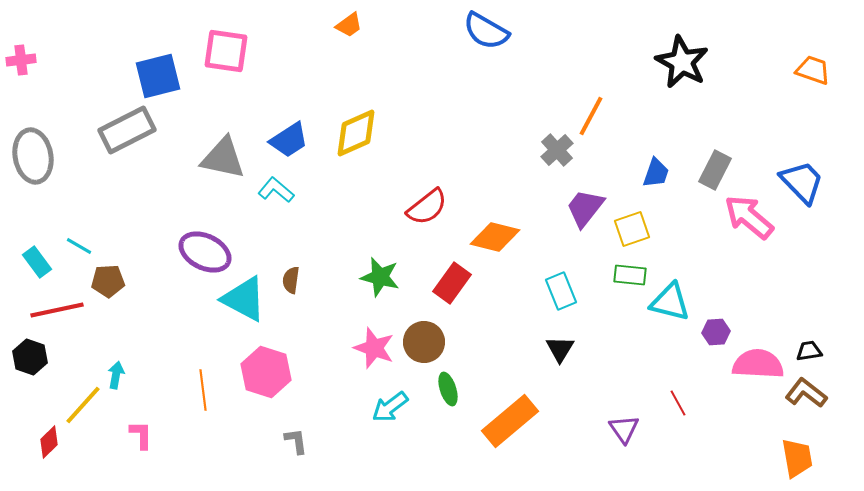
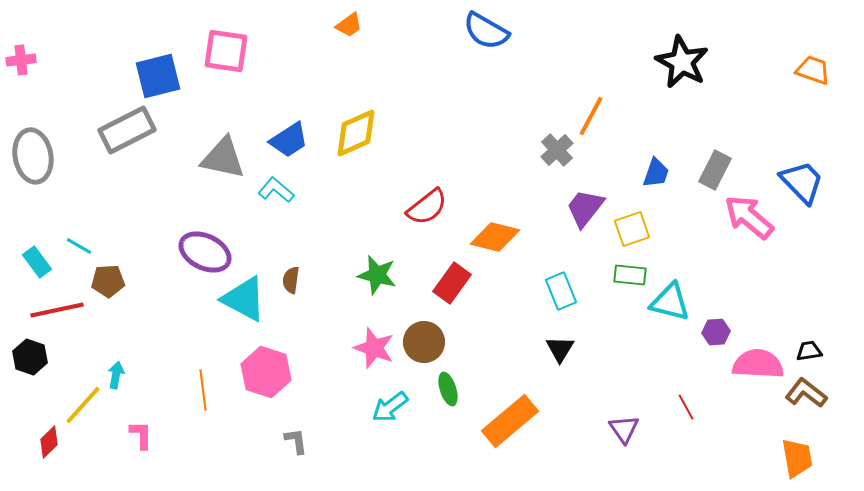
green star at (380, 277): moved 3 px left, 2 px up
red line at (678, 403): moved 8 px right, 4 px down
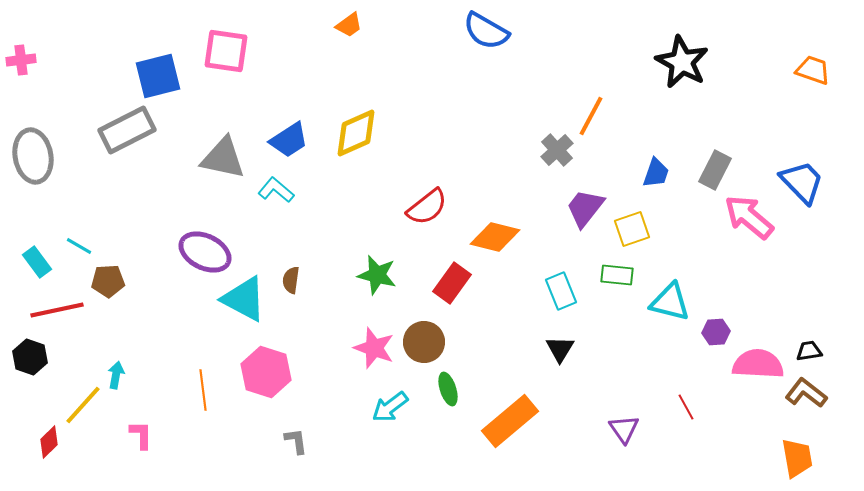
green rectangle at (630, 275): moved 13 px left
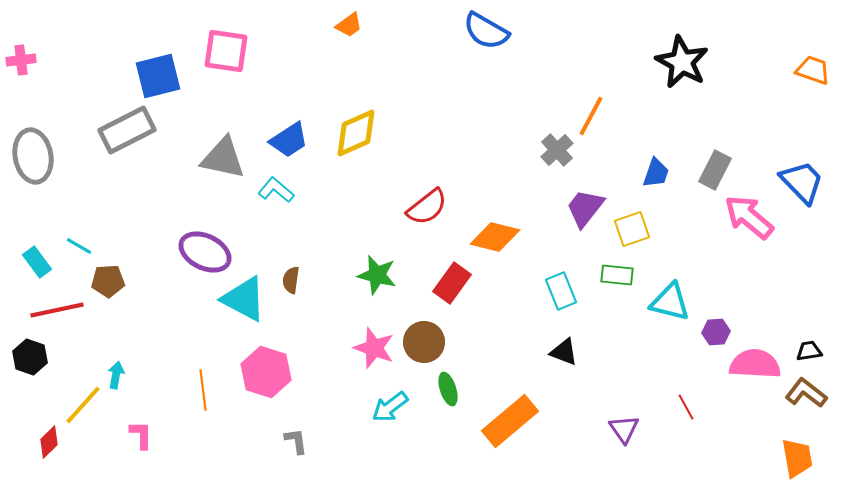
black triangle at (560, 349): moved 4 px right, 3 px down; rotated 40 degrees counterclockwise
pink semicircle at (758, 364): moved 3 px left
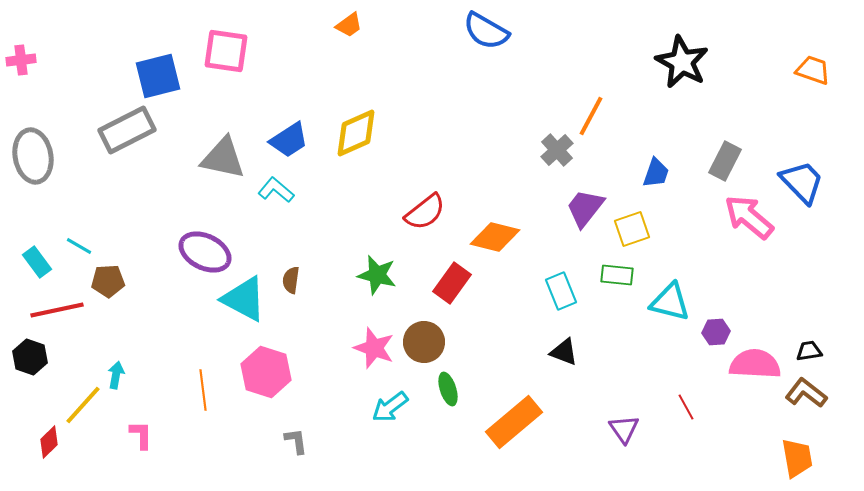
gray rectangle at (715, 170): moved 10 px right, 9 px up
red semicircle at (427, 207): moved 2 px left, 5 px down
orange rectangle at (510, 421): moved 4 px right, 1 px down
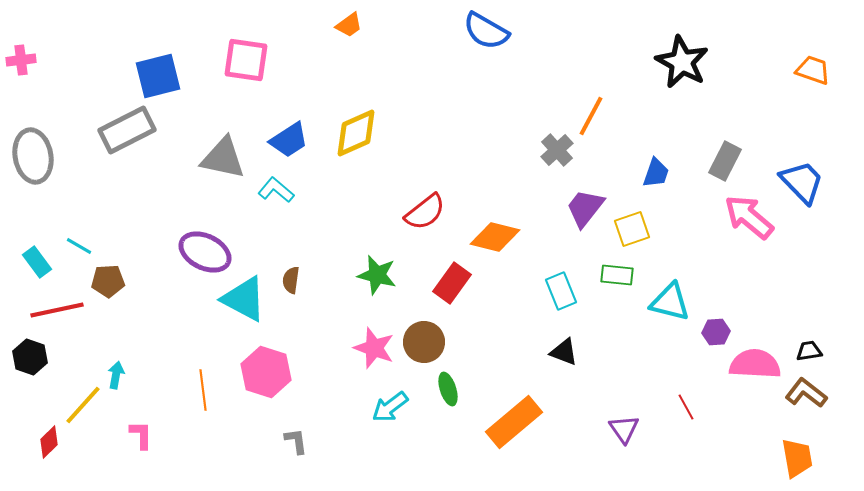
pink square at (226, 51): moved 20 px right, 9 px down
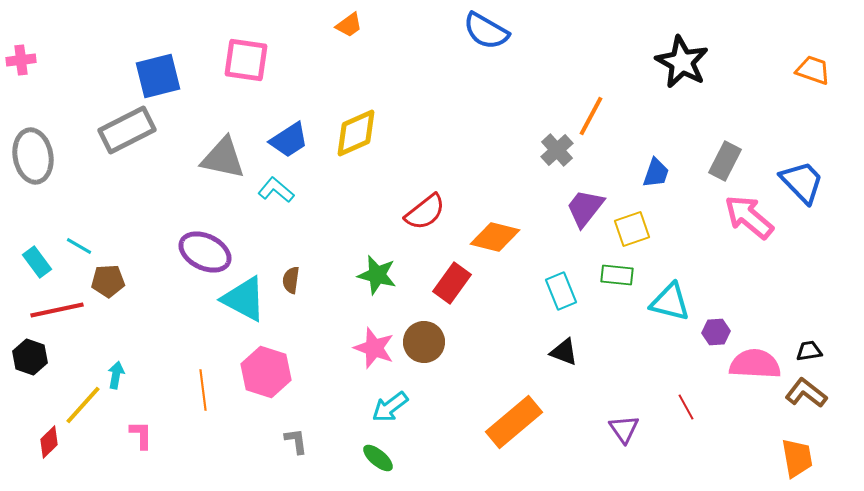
green ellipse at (448, 389): moved 70 px left, 69 px down; rotated 32 degrees counterclockwise
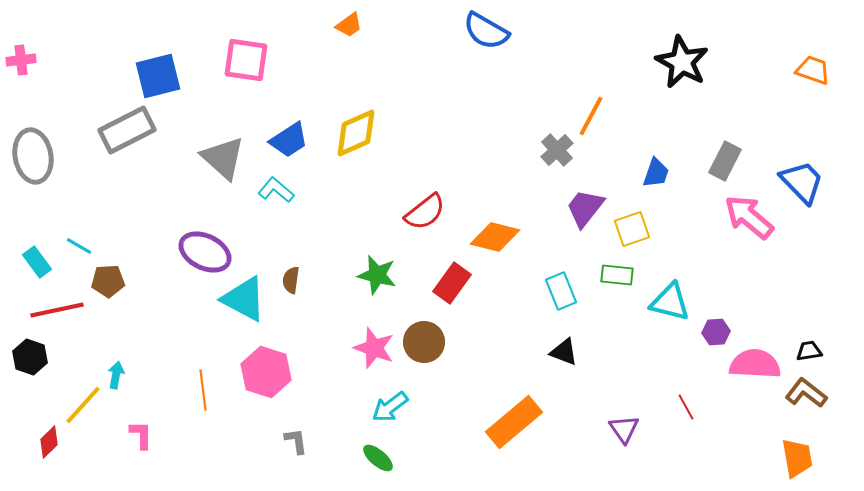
gray triangle at (223, 158): rotated 30 degrees clockwise
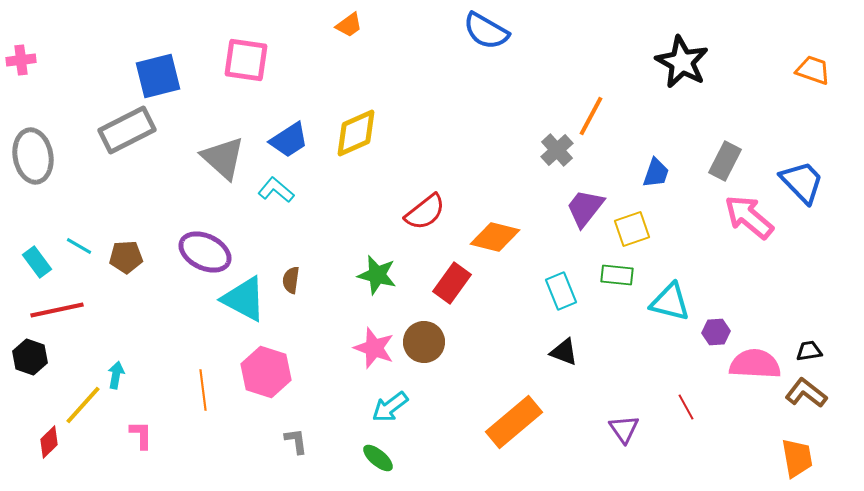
brown pentagon at (108, 281): moved 18 px right, 24 px up
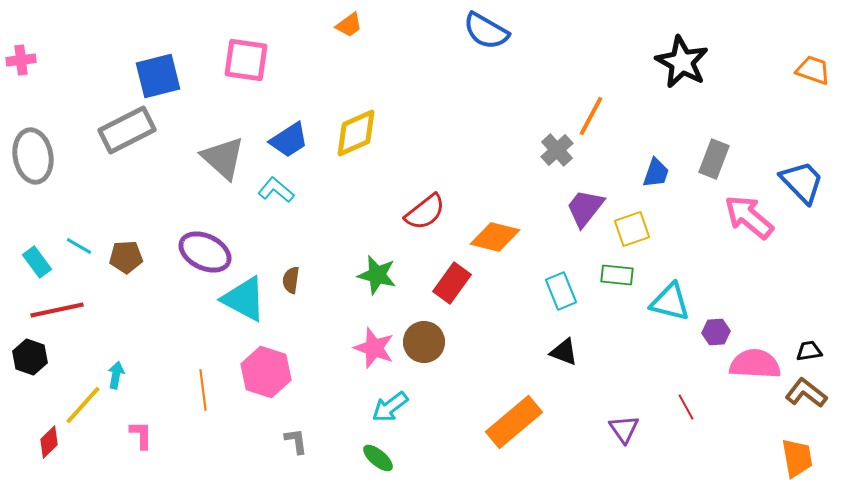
gray rectangle at (725, 161): moved 11 px left, 2 px up; rotated 6 degrees counterclockwise
